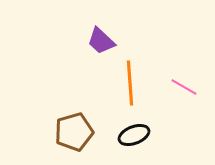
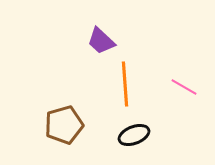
orange line: moved 5 px left, 1 px down
brown pentagon: moved 10 px left, 7 px up
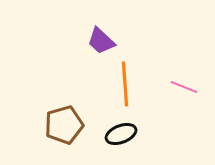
pink line: rotated 8 degrees counterclockwise
black ellipse: moved 13 px left, 1 px up
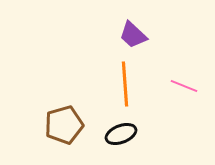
purple trapezoid: moved 32 px right, 6 px up
pink line: moved 1 px up
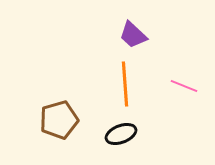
brown pentagon: moved 5 px left, 5 px up
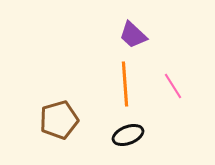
pink line: moved 11 px left; rotated 36 degrees clockwise
black ellipse: moved 7 px right, 1 px down
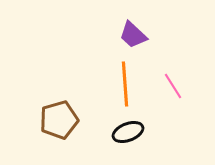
black ellipse: moved 3 px up
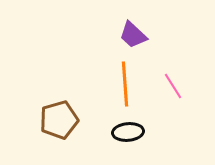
black ellipse: rotated 16 degrees clockwise
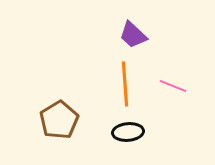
pink line: rotated 36 degrees counterclockwise
brown pentagon: rotated 15 degrees counterclockwise
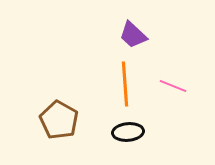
brown pentagon: rotated 12 degrees counterclockwise
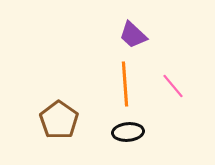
pink line: rotated 28 degrees clockwise
brown pentagon: rotated 6 degrees clockwise
